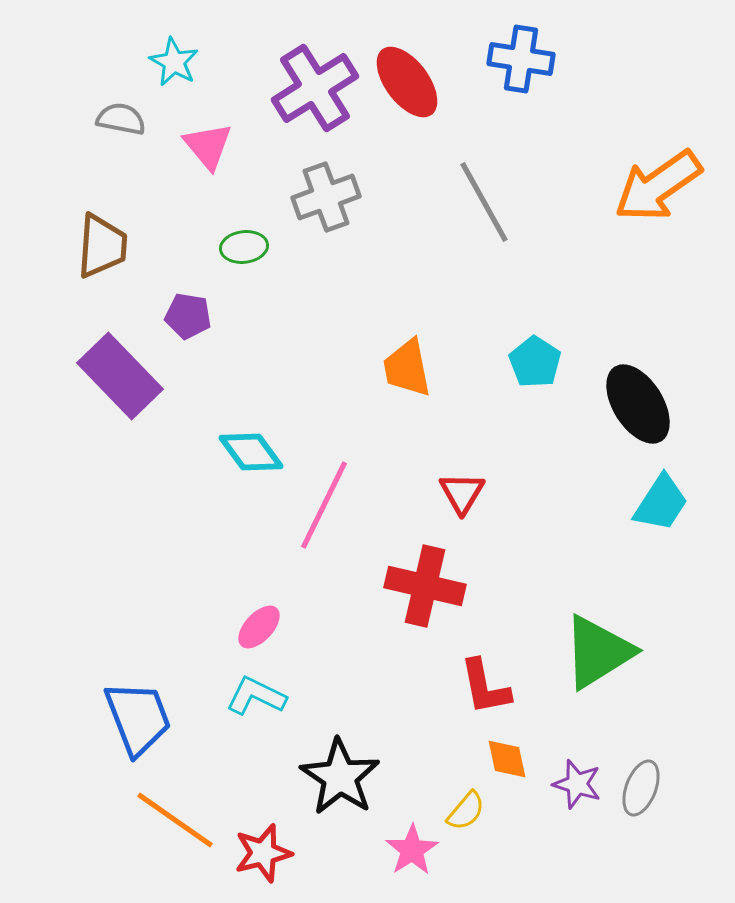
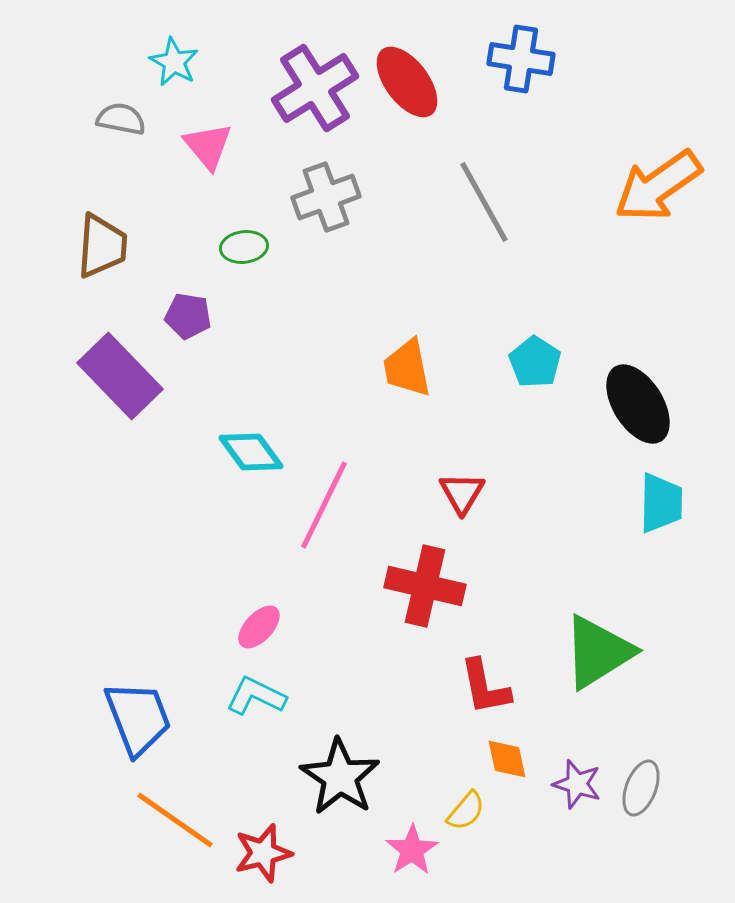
cyan trapezoid: rotated 32 degrees counterclockwise
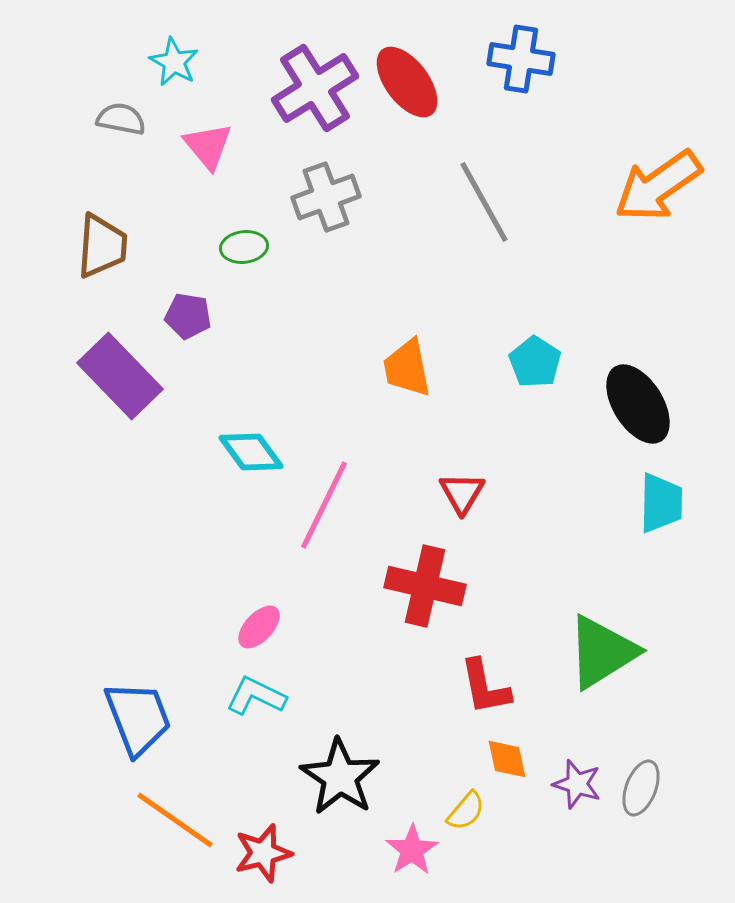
green triangle: moved 4 px right
